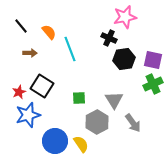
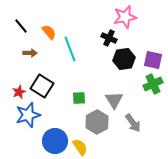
yellow semicircle: moved 1 px left, 3 px down
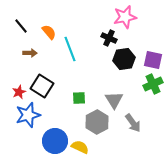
yellow semicircle: rotated 30 degrees counterclockwise
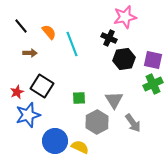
cyan line: moved 2 px right, 5 px up
red star: moved 2 px left
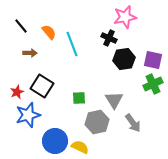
gray hexagon: rotated 15 degrees clockwise
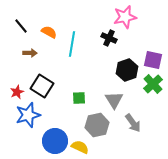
orange semicircle: rotated 21 degrees counterclockwise
cyan line: rotated 30 degrees clockwise
black hexagon: moved 3 px right, 11 px down; rotated 10 degrees counterclockwise
green cross: rotated 18 degrees counterclockwise
gray hexagon: moved 3 px down
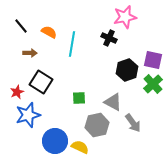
black square: moved 1 px left, 4 px up
gray triangle: moved 1 px left, 2 px down; rotated 30 degrees counterclockwise
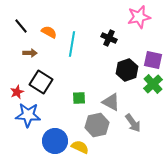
pink star: moved 14 px right
gray triangle: moved 2 px left
blue star: rotated 20 degrees clockwise
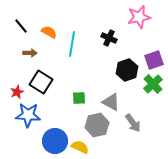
purple square: moved 1 px right; rotated 30 degrees counterclockwise
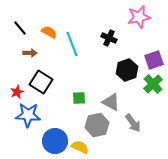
black line: moved 1 px left, 2 px down
cyan line: rotated 30 degrees counterclockwise
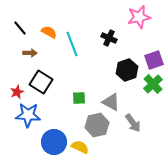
blue circle: moved 1 px left, 1 px down
